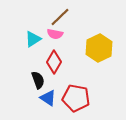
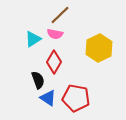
brown line: moved 2 px up
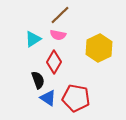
pink semicircle: moved 3 px right, 1 px down
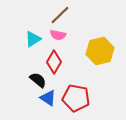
yellow hexagon: moved 1 px right, 3 px down; rotated 12 degrees clockwise
black semicircle: rotated 30 degrees counterclockwise
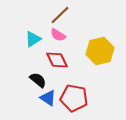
pink semicircle: rotated 21 degrees clockwise
red diamond: moved 3 px right, 2 px up; rotated 55 degrees counterclockwise
red pentagon: moved 2 px left
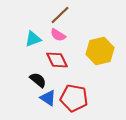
cyan triangle: rotated 12 degrees clockwise
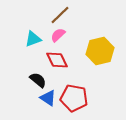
pink semicircle: rotated 105 degrees clockwise
